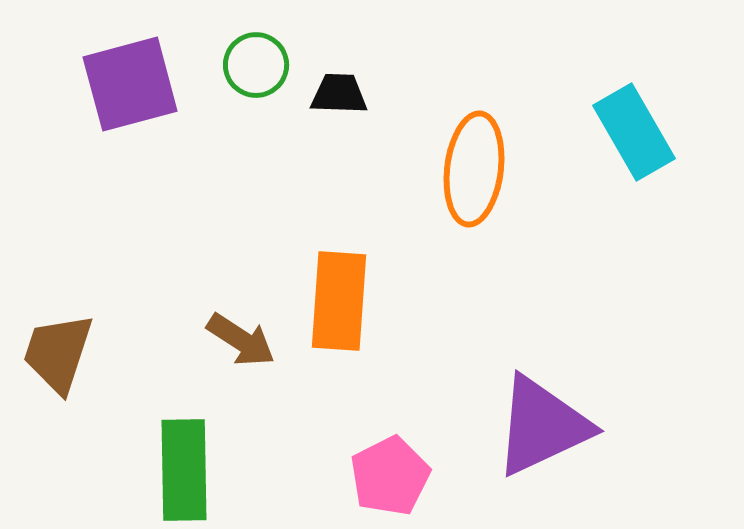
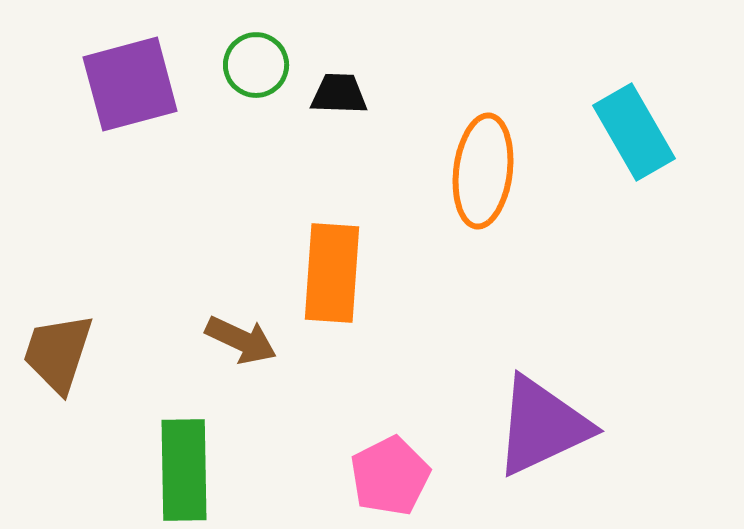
orange ellipse: moved 9 px right, 2 px down
orange rectangle: moved 7 px left, 28 px up
brown arrow: rotated 8 degrees counterclockwise
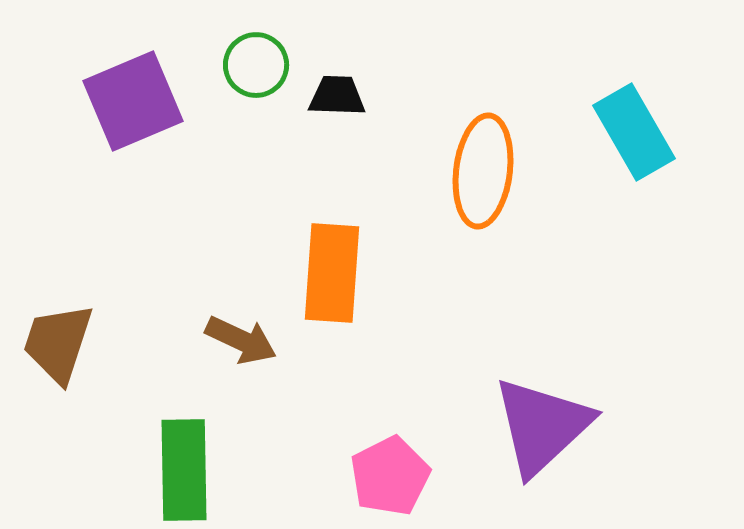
purple square: moved 3 px right, 17 px down; rotated 8 degrees counterclockwise
black trapezoid: moved 2 px left, 2 px down
brown trapezoid: moved 10 px up
purple triangle: rotated 18 degrees counterclockwise
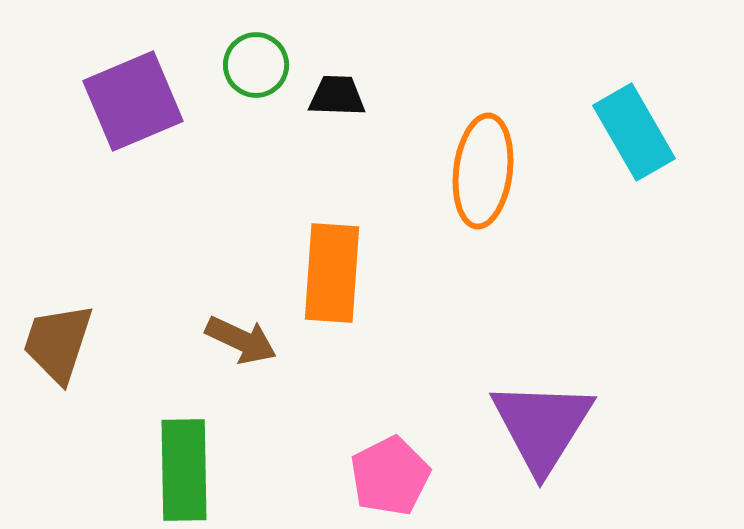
purple triangle: rotated 15 degrees counterclockwise
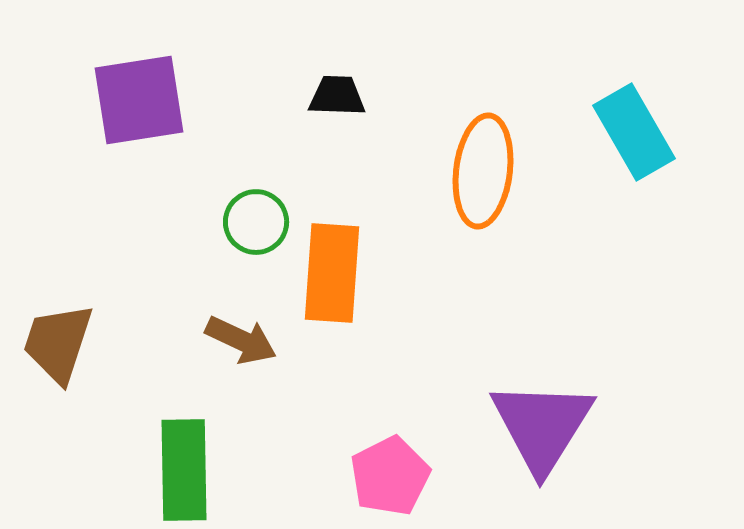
green circle: moved 157 px down
purple square: moved 6 px right, 1 px up; rotated 14 degrees clockwise
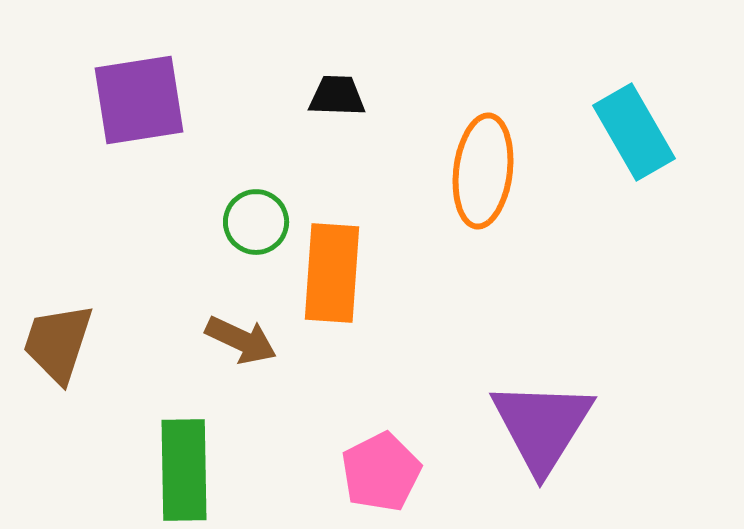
pink pentagon: moved 9 px left, 4 px up
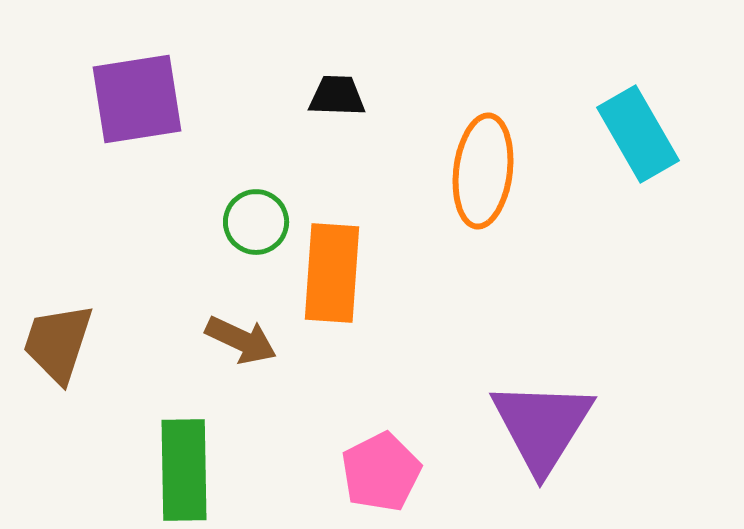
purple square: moved 2 px left, 1 px up
cyan rectangle: moved 4 px right, 2 px down
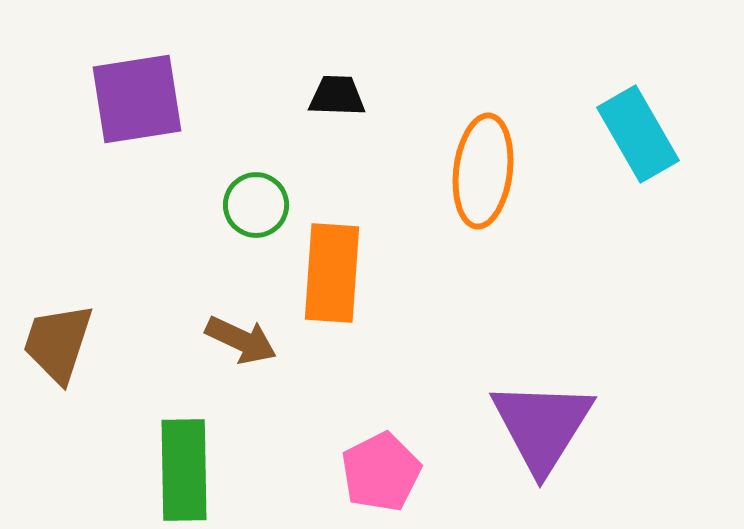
green circle: moved 17 px up
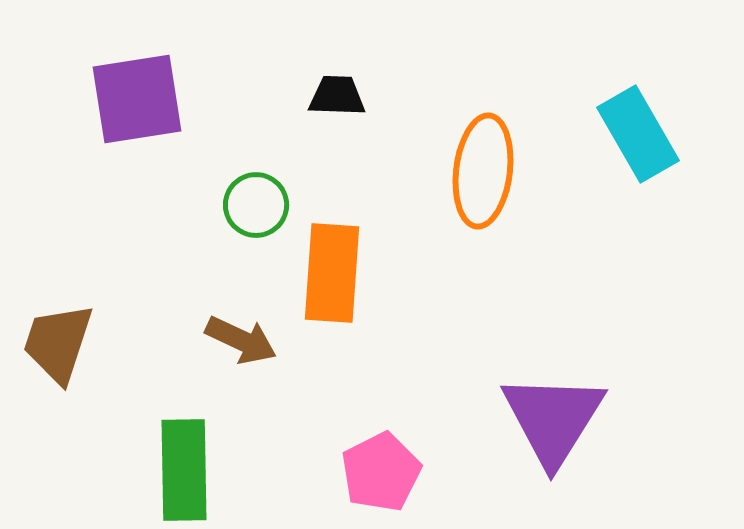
purple triangle: moved 11 px right, 7 px up
